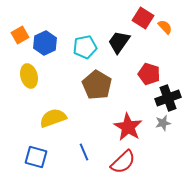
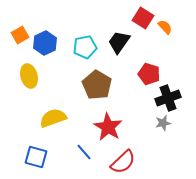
red star: moved 20 px left
blue line: rotated 18 degrees counterclockwise
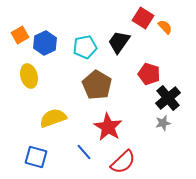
black cross: rotated 20 degrees counterclockwise
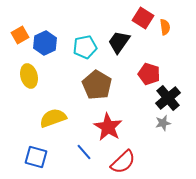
orange semicircle: rotated 35 degrees clockwise
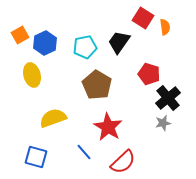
yellow ellipse: moved 3 px right, 1 px up
